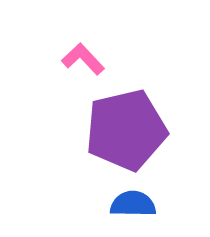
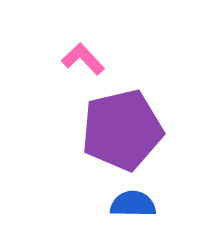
purple pentagon: moved 4 px left
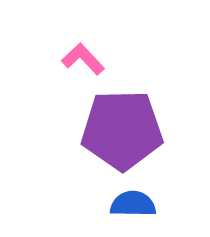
purple pentagon: rotated 12 degrees clockwise
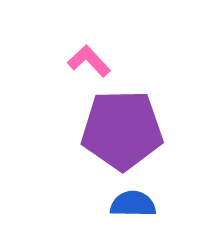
pink L-shape: moved 6 px right, 2 px down
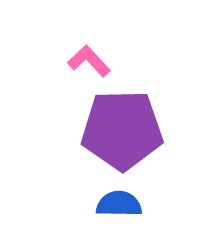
blue semicircle: moved 14 px left
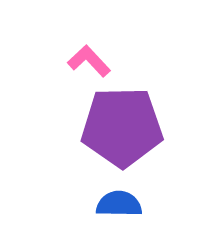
purple pentagon: moved 3 px up
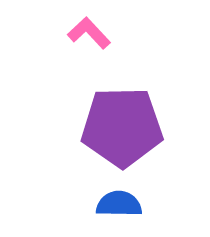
pink L-shape: moved 28 px up
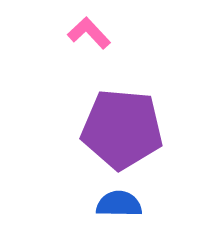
purple pentagon: moved 2 px down; rotated 6 degrees clockwise
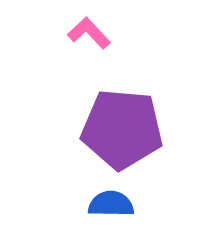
blue semicircle: moved 8 px left
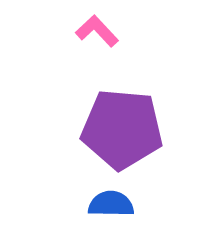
pink L-shape: moved 8 px right, 2 px up
